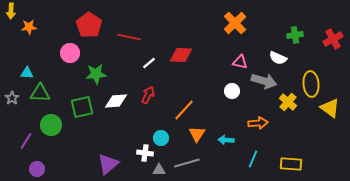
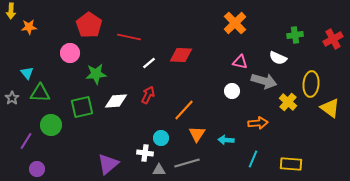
cyan triangle: rotated 48 degrees clockwise
yellow ellipse: rotated 10 degrees clockwise
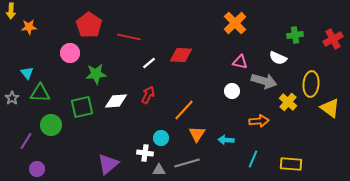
orange arrow: moved 1 px right, 2 px up
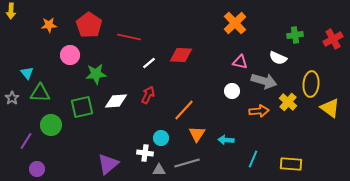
orange star: moved 20 px right, 2 px up
pink circle: moved 2 px down
orange arrow: moved 10 px up
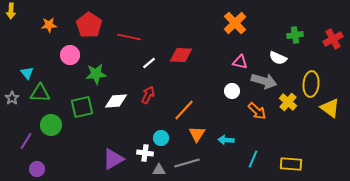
orange arrow: moved 2 px left; rotated 48 degrees clockwise
purple triangle: moved 5 px right, 5 px up; rotated 10 degrees clockwise
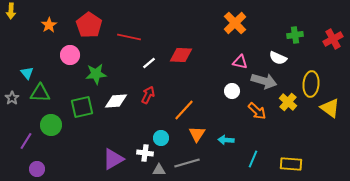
orange star: rotated 28 degrees counterclockwise
